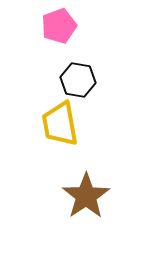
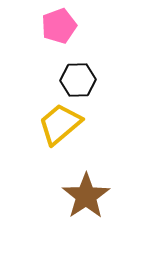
black hexagon: rotated 12 degrees counterclockwise
yellow trapezoid: rotated 60 degrees clockwise
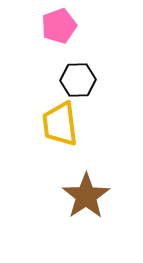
yellow trapezoid: rotated 57 degrees counterclockwise
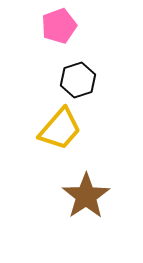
black hexagon: rotated 16 degrees counterclockwise
yellow trapezoid: moved 5 px down; rotated 132 degrees counterclockwise
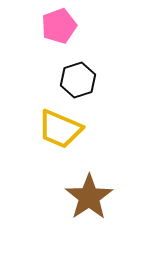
yellow trapezoid: rotated 72 degrees clockwise
brown star: moved 3 px right, 1 px down
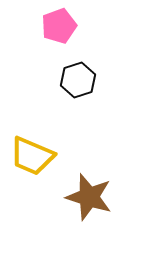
yellow trapezoid: moved 28 px left, 27 px down
brown star: rotated 21 degrees counterclockwise
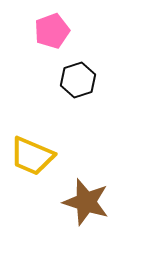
pink pentagon: moved 7 px left, 5 px down
brown star: moved 3 px left, 5 px down
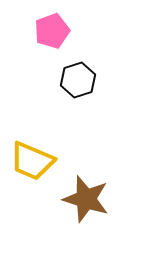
yellow trapezoid: moved 5 px down
brown star: moved 3 px up
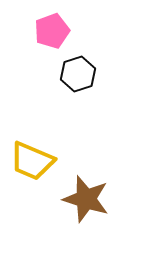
black hexagon: moved 6 px up
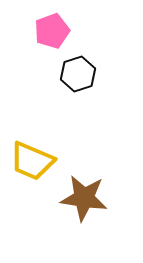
brown star: moved 2 px left, 1 px up; rotated 9 degrees counterclockwise
